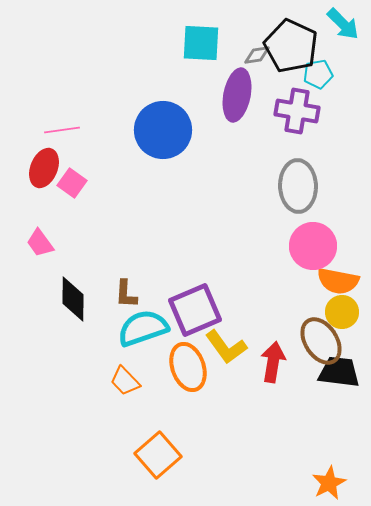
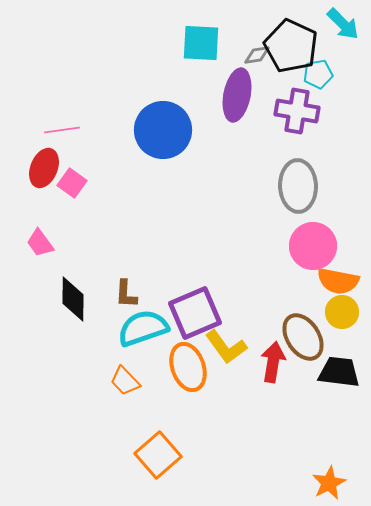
purple square: moved 3 px down
brown ellipse: moved 18 px left, 4 px up
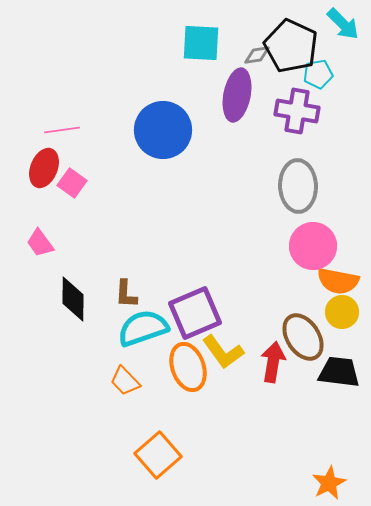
yellow L-shape: moved 3 px left, 5 px down
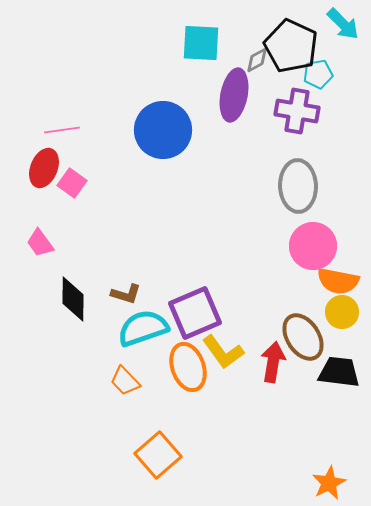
gray diamond: moved 5 px down; rotated 20 degrees counterclockwise
purple ellipse: moved 3 px left
brown L-shape: rotated 76 degrees counterclockwise
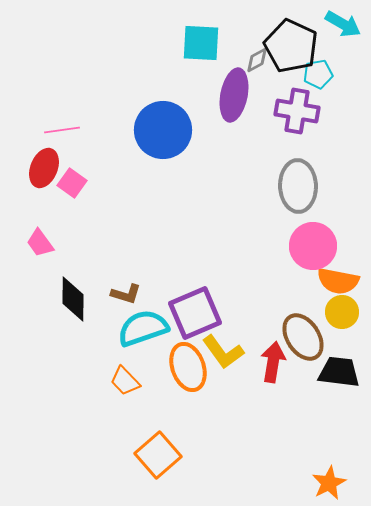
cyan arrow: rotated 15 degrees counterclockwise
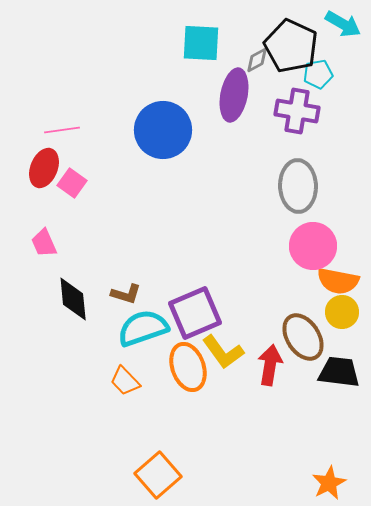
pink trapezoid: moved 4 px right; rotated 12 degrees clockwise
black diamond: rotated 6 degrees counterclockwise
red arrow: moved 3 px left, 3 px down
orange square: moved 20 px down
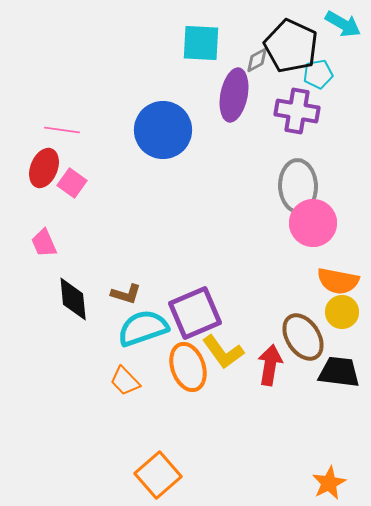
pink line: rotated 16 degrees clockwise
pink circle: moved 23 px up
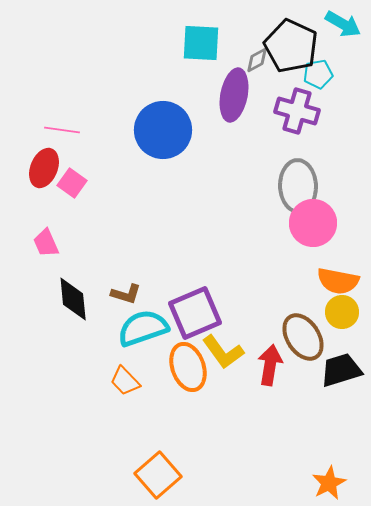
purple cross: rotated 6 degrees clockwise
pink trapezoid: moved 2 px right
black trapezoid: moved 2 px right, 2 px up; rotated 24 degrees counterclockwise
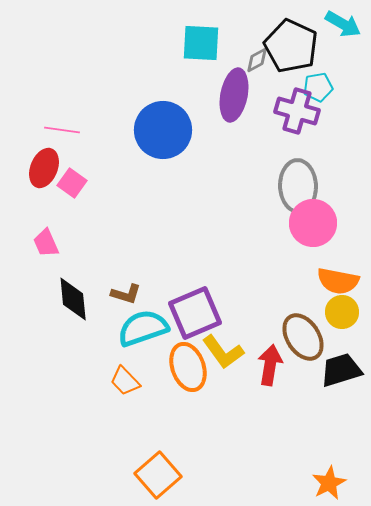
cyan pentagon: moved 13 px down
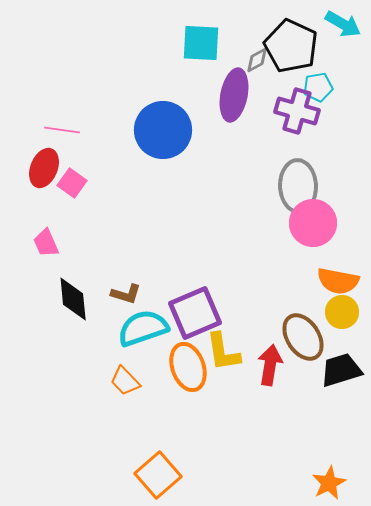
yellow L-shape: rotated 27 degrees clockwise
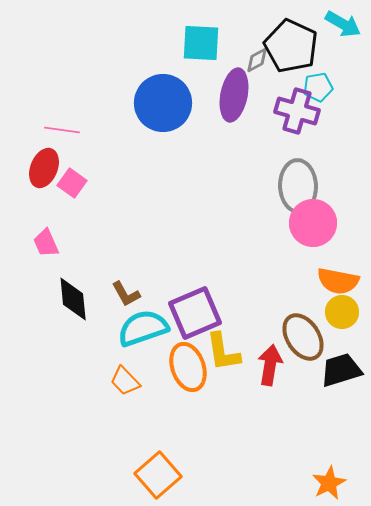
blue circle: moved 27 px up
brown L-shape: rotated 44 degrees clockwise
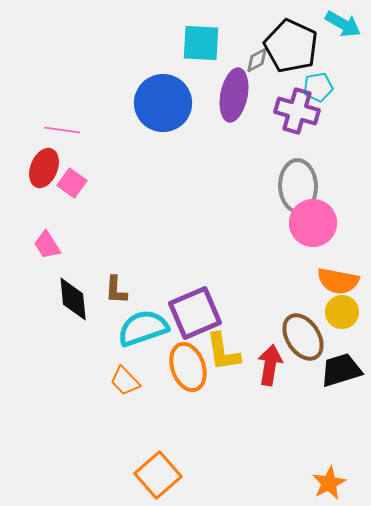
pink trapezoid: moved 1 px right, 2 px down; rotated 8 degrees counterclockwise
brown L-shape: moved 10 px left, 4 px up; rotated 32 degrees clockwise
